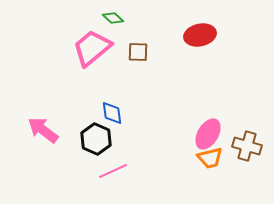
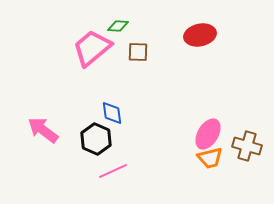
green diamond: moved 5 px right, 8 px down; rotated 40 degrees counterclockwise
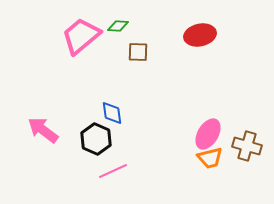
pink trapezoid: moved 11 px left, 12 px up
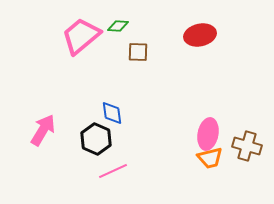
pink arrow: rotated 84 degrees clockwise
pink ellipse: rotated 20 degrees counterclockwise
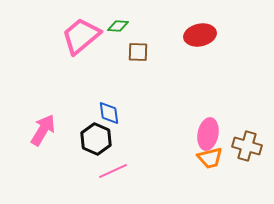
blue diamond: moved 3 px left
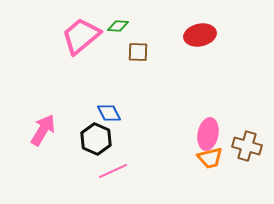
blue diamond: rotated 20 degrees counterclockwise
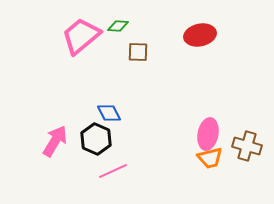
pink arrow: moved 12 px right, 11 px down
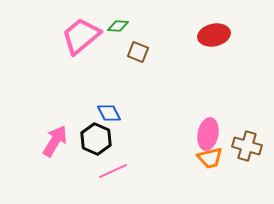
red ellipse: moved 14 px right
brown square: rotated 20 degrees clockwise
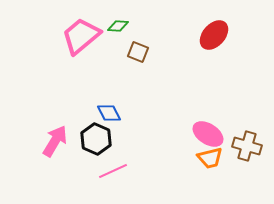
red ellipse: rotated 36 degrees counterclockwise
pink ellipse: rotated 68 degrees counterclockwise
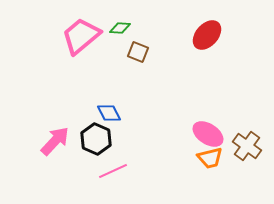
green diamond: moved 2 px right, 2 px down
red ellipse: moved 7 px left
pink arrow: rotated 12 degrees clockwise
brown cross: rotated 20 degrees clockwise
